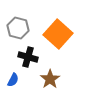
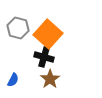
orange square: moved 10 px left
black cross: moved 16 px right
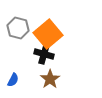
orange square: rotated 8 degrees clockwise
black cross: moved 3 px up
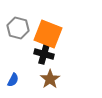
orange square: rotated 28 degrees counterclockwise
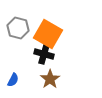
orange square: rotated 8 degrees clockwise
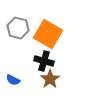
black cross: moved 7 px down
blue semicircle: rotated 88 degrees clockwise
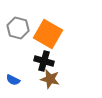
brown star: rotated 24 degrees counterclockwise
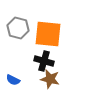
orange square: rotated 24 degrees counterclockwise
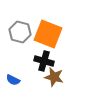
gray hexagon: moved 2 px right, 4 px down
orange square: rotated 16 degrees clockwise
brown star: moved 4 px right, 2 px up
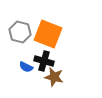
blue semicircle: moved 13 px right, 13 px up
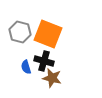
blue semicircle: rotated 48 degrees clockwise
brown star: moved 2 px left, 1 px down
